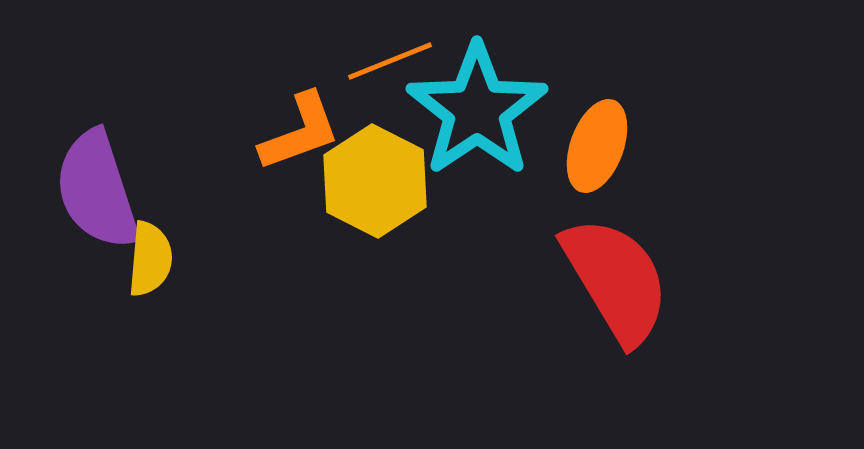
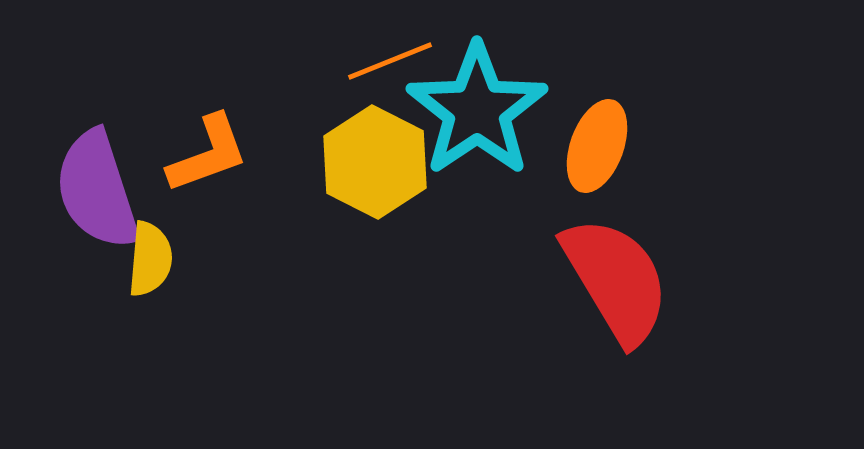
orange L-shape: moved 92 px left, 22 px down
yellow hexagon: moved 19 px up
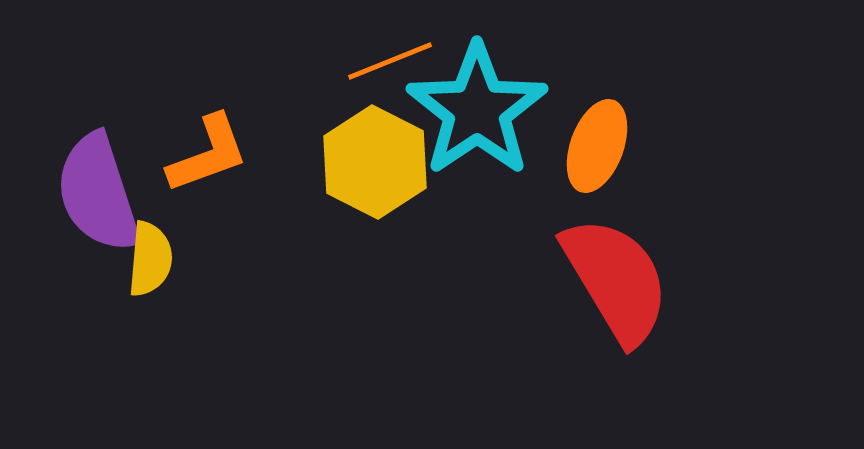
purple semicircle: moved 1 px right, 3 px down
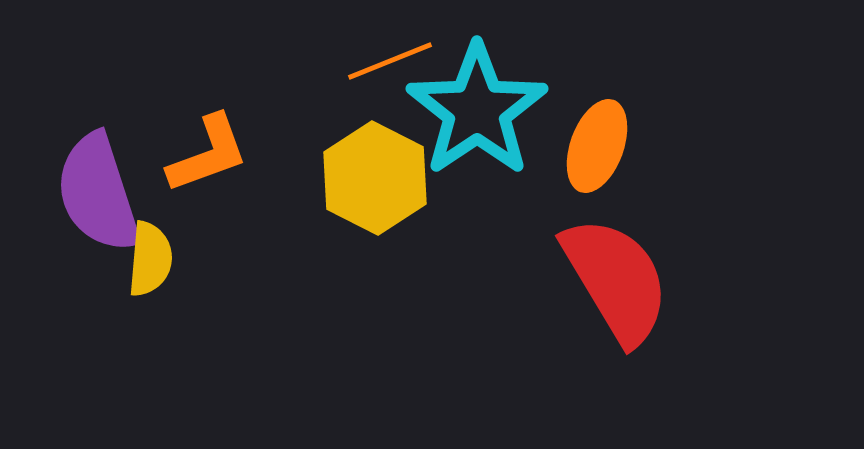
yellow hexagon: moved 16 px down
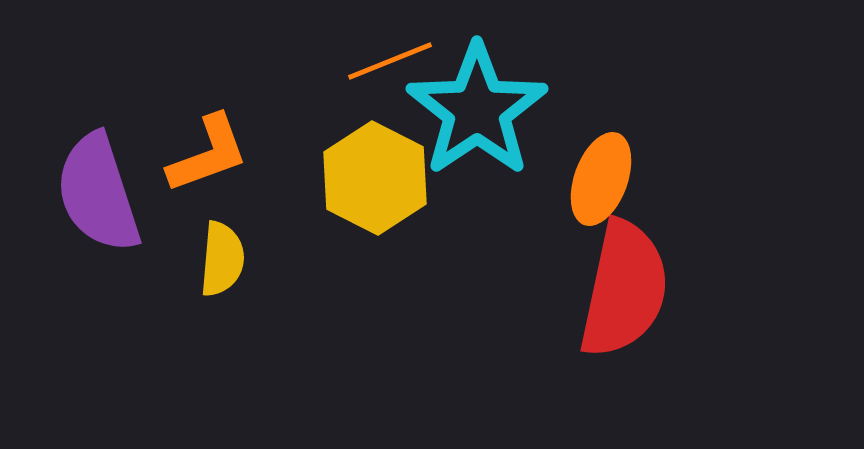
orange ellipse: moved 4 px right, 33 px down
yellow semicircle: moved 72 px right
red semicircle: moved 8 px right, 9 px down; rotated 43 degrees clockwise
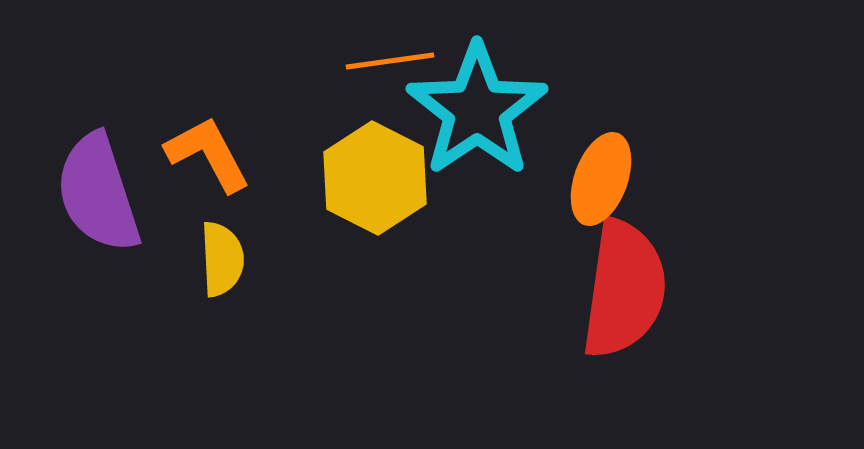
orange line: rotated 14 degrees clockwise
orange L-shape: rotated 98 degrees counterclockwise
yellow semicircle: rotated 8 degrees counterclockwise
red semicircle: rotated 4 degrees counterclockwise
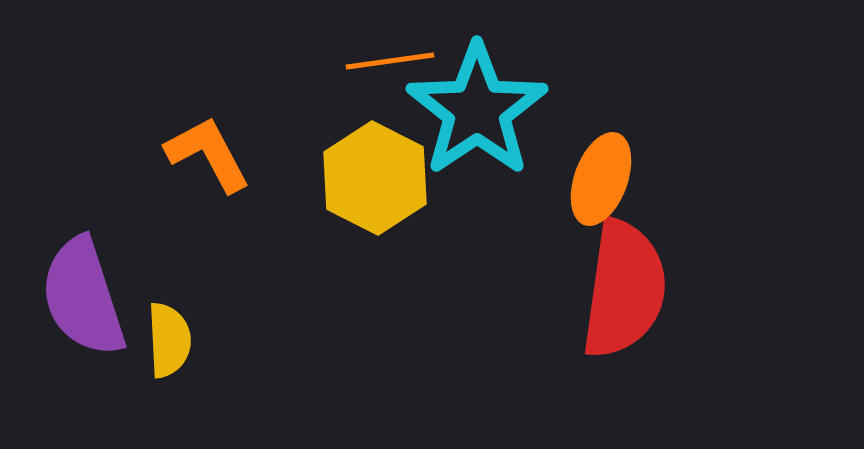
purple semicircle: moved 15 px left, 104 px down
yellow semicircle: moved 53 px left, 81 px down
